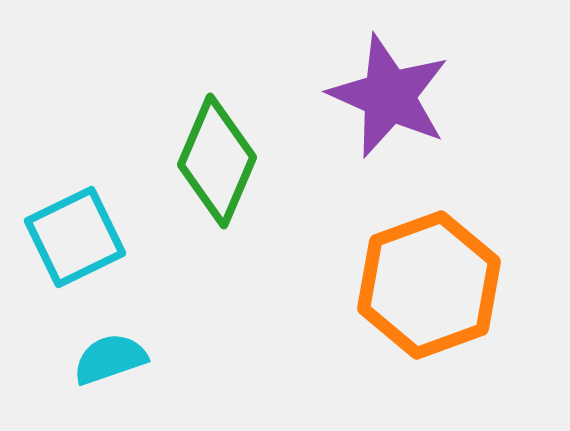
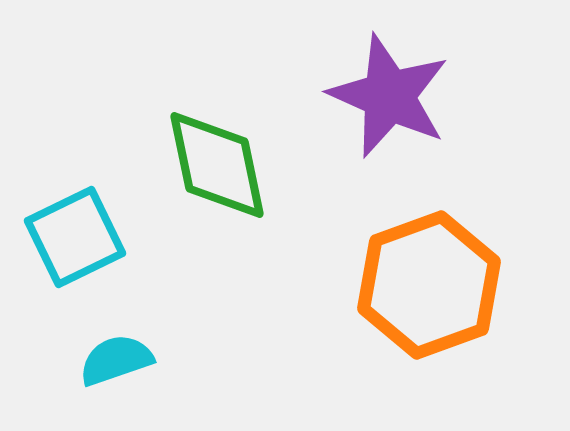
green diamond: moved 4 px down; rotated 35 degrees counterclockwise
cyan semicircle: moved 6 px right, 1 px down
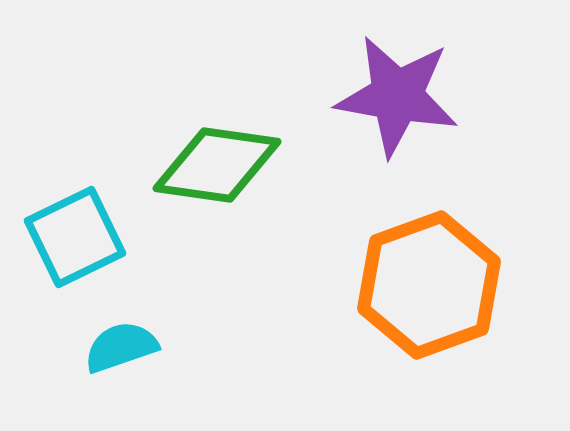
purple star: moved 8 px right; rotated 14 degrees counterclockwise
green diamond: rotated 70 degrees counterclockwise
cyan semicircle: moved 5 px right, 13 px up
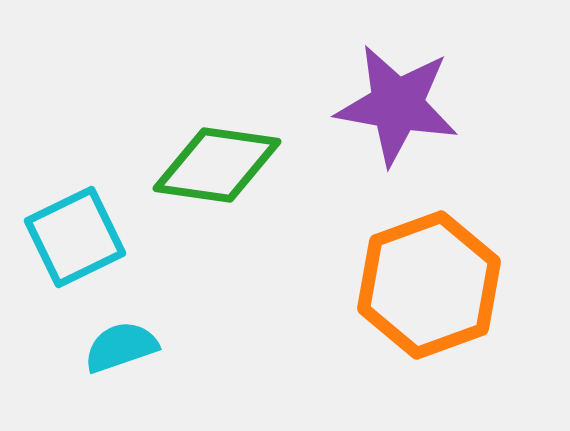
purple star: moved 9 px down
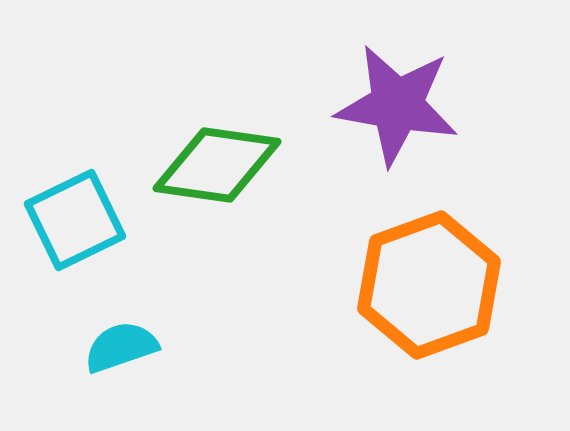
cyan square: moved 17 px up
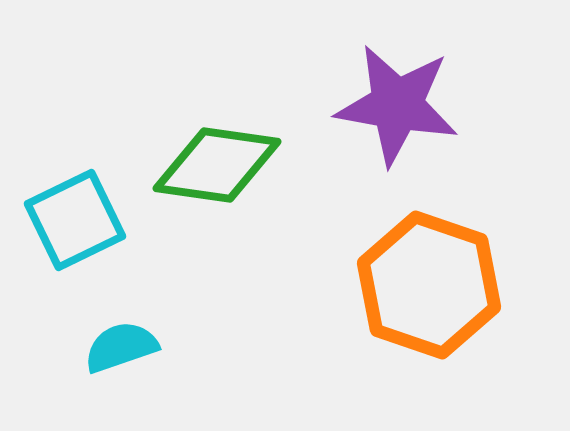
orange hexagon: rotated 21 degrees counterclockwise
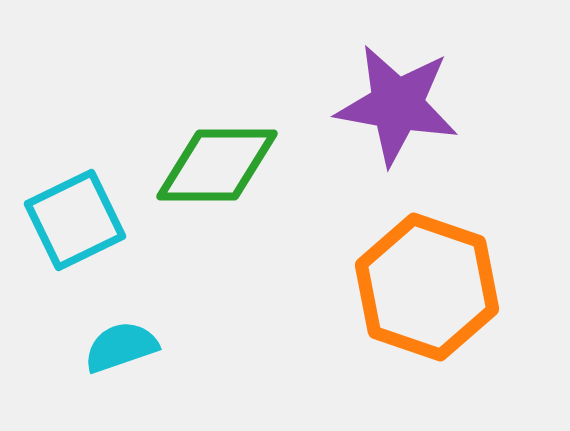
green diamond: rotated 8 degrees counterclockwise
orange hexagon: moved 2 px left, 2 px down
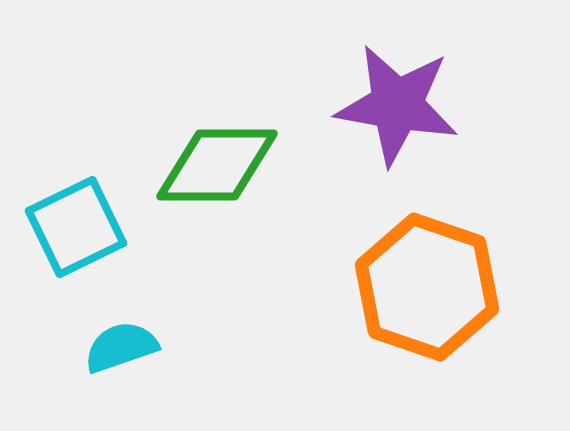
cyan square: moved 1 px right, 7 px down
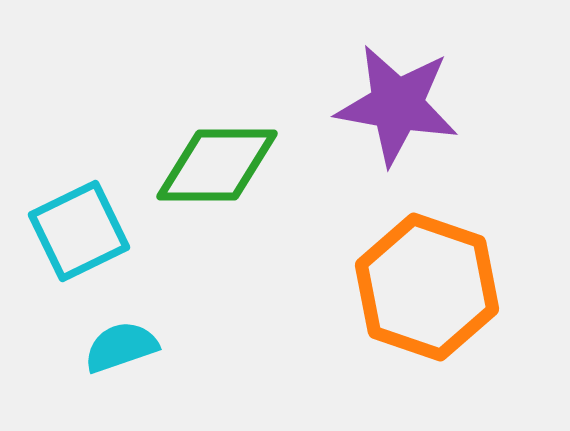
cyan square: moved 3 px right, 4 px down
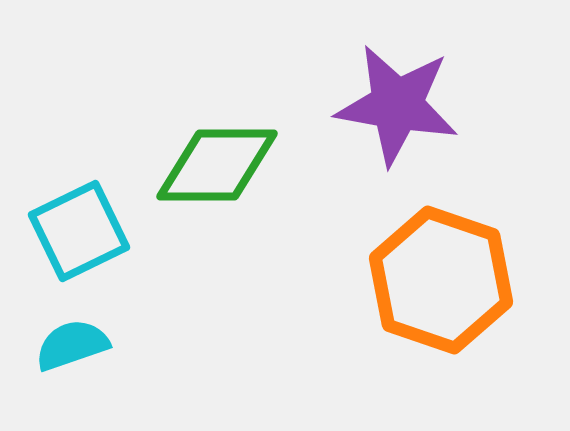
orange hexagon: moved 14 px right, 7 px up
cyan semicircle: moved 49 px left, 2 px up
